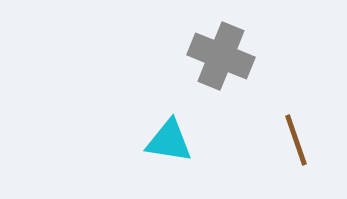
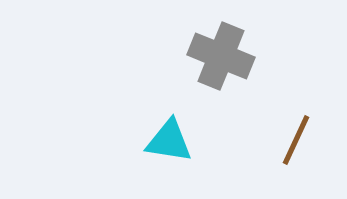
brown line: rotated 44 degrees clockwise
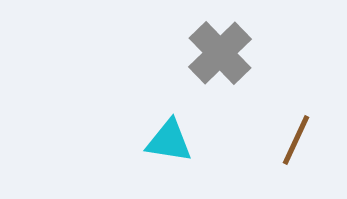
gray cross: moved 1 px left, 3 px up; rotated 24 degrees clockwise
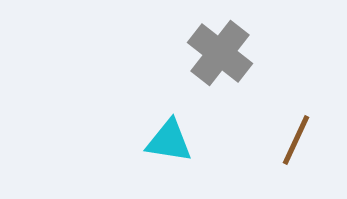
gray cross: rotated 8 degrees counterclockwise
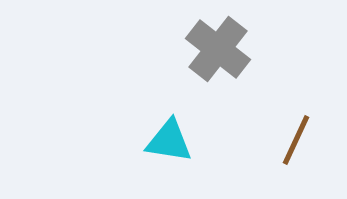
gray cross: moved 2 px left, 4 px up
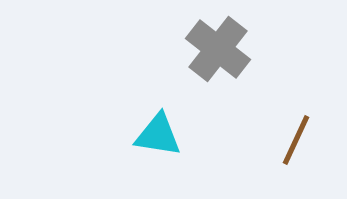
cyan triangle: moved 11 px left, 6 px up
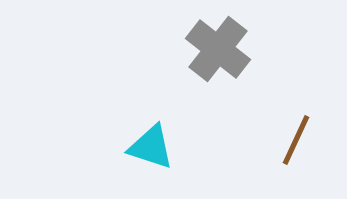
cyan triangle: moved 7 px left, 12 px down; rotated 9 degrees clockwise
